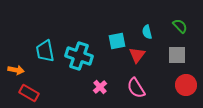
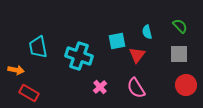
cyan trapezoid: moved 7 px left, 4 px up
gray square: moved 2 px right, 1 px up
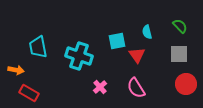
red triangle: rotated 12 degrees counterclockwise
red circle: moved 1 px up
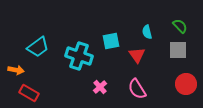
cyan square: moved 6 px left
cyan trapezoid: rotated 115 degrees counterclockwise
gray square: moved 1 px left, 4 px up
pink semicircle: moved 1 px right, 1 px down
